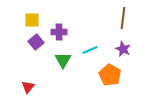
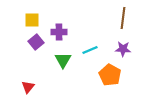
purple star: rotated 21 degrees counterclockwise
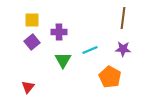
purple square: moved 4 px left
orange pentagon: moved 2 px down
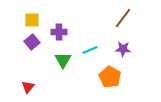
brown line: rotated 30 degrees clockwise
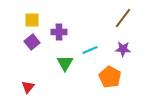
green triangle: moved 2 px right, 3 px down
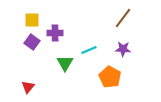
purple cross: moved 4 px left, 1 px down
purple square: rotated 14 degrees counterclockwise
cyan line: moved 1 px left
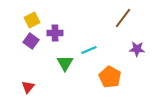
yellow square: rotated 28 degrees counterclockwise
purple square: moved 1 px left, 1 px up
purple star: moved 14 px right
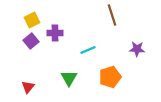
brown line: moved 11 px left, 3 px up; rotated 55 degrees counterclockwise
purple square: rotated 14 degrees clockwise
cyan line: moved 1 px left
green triangle: moved 4 px right, 15 px down
orange pentagon: rotated 25 degrees clockwise
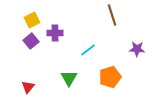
cyan line: rotated 14 degrees counterclockwise
